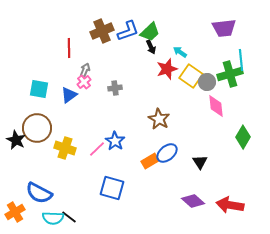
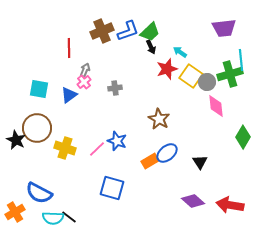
blue star: moved 2 px right; rotated 12 degrees counterclockwise
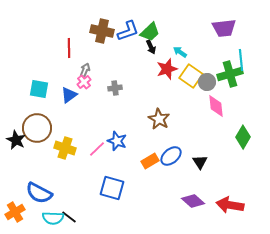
brown cross: rotated 35 degrees clockwise
blue ellipse: moved 4 px right, 3 px down
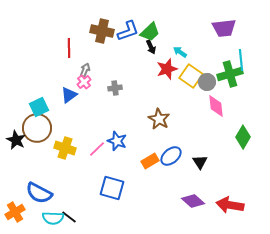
cyan square: moved 18 px down; rotated 36 degrees counterclockwise
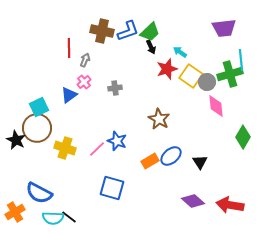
gray arrow: moved 10 px up
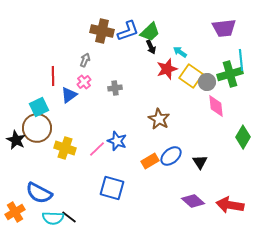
red line: moved 16 px left, 28 px down
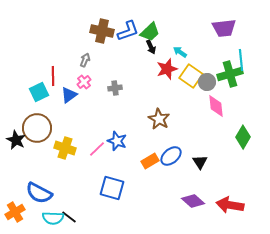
cyan square: moved 15 px up
